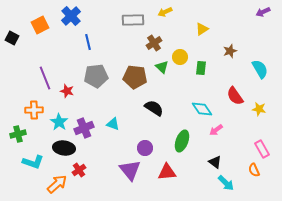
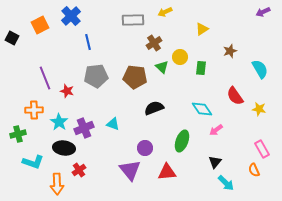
black semicircle: rotated 54 degrees counterclockwise
black triangle: rotated 32 degrees clockwise
orange arrow: rotated 130 degrees clockwise
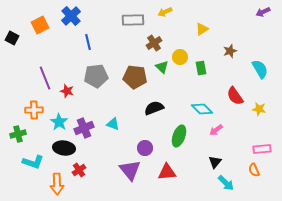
green rectangle: rotated 16 degrees counterclockwise
cyan diamond: rotated 10 degrees counterclockwise
green ellipse: moved 3 px left, 5 px up
pink rectangle: rotated 66 degrees counterclockwise
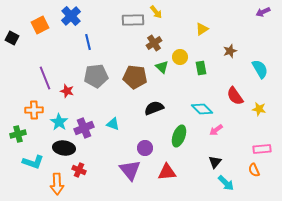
yellow arrow: moved 9 px left; rotated 104 degrees counterclockwise
red cross: rotated 32 degrees counterclockwise
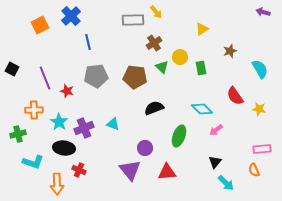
purple arrow: rotated 40 degrees clockwise
black square: moved 31 px down
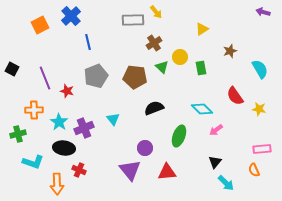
gray pentagon: rotated 15 degrees counterclockwise
cyan triangle: moved 5 px up; rotated 32 degrees clockwise
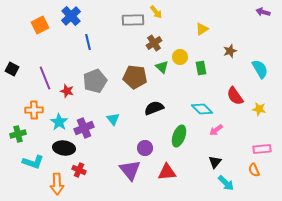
gray pentagon: moved 1 px left, 5 px down
